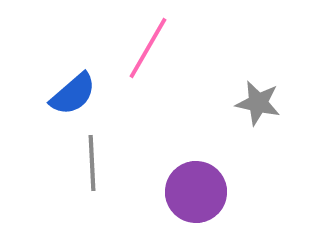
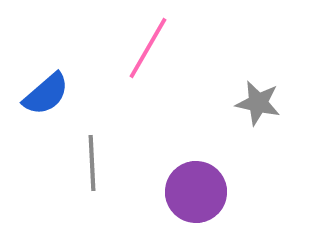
blue semicircle: moved 27 px left
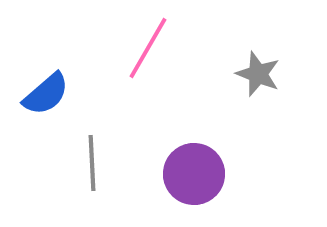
gray star: moved 29 px up; rotated 9 degrees clockwise
purple circle: moved 2 px left, 18 px up
